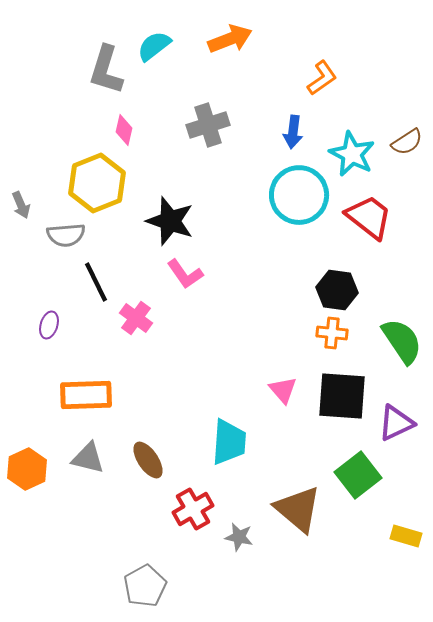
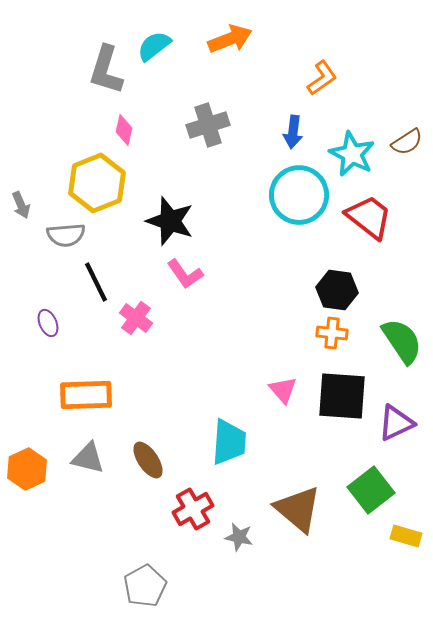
purple ellipse: moved 1 px left, 2 px up; rotated 40 degrees counterclockwise
green square: moved 13 px right, 15 px down
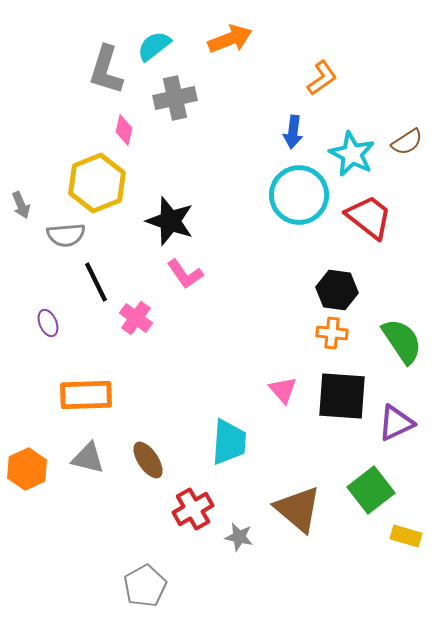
gray cross: moved 33 px left, 27 px up; rotated 6 degrees clockwise
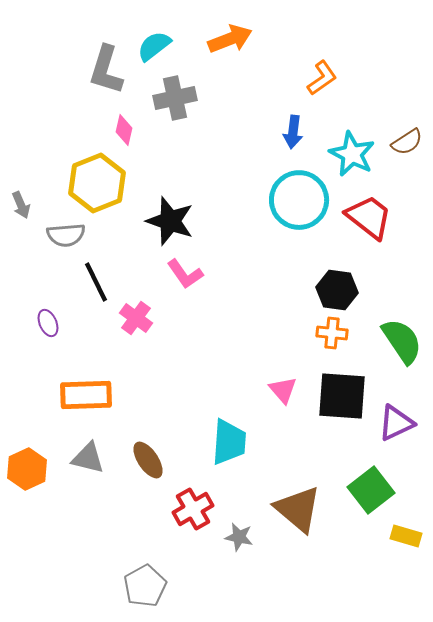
cyan circle: moved 5 px down
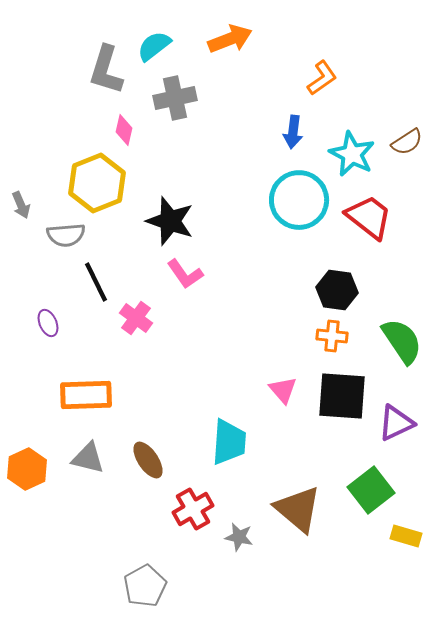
orange cross: moved 3 px down
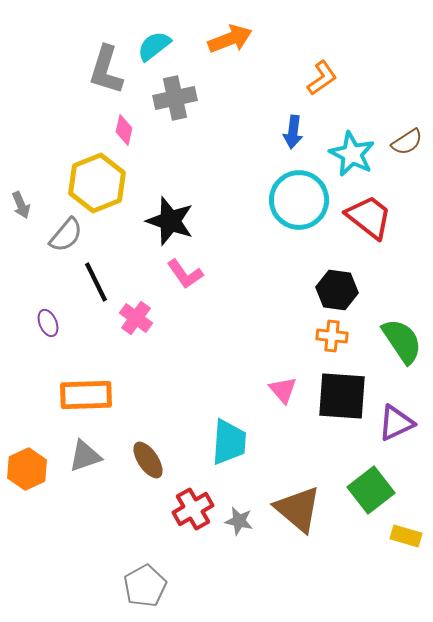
gray semicircle: rotated 45 degrees counterclockwise
gray triangle: moved 3 px left, 2 px up; rotated 33 degrees counterclockwise
gray star: moved 16 px up
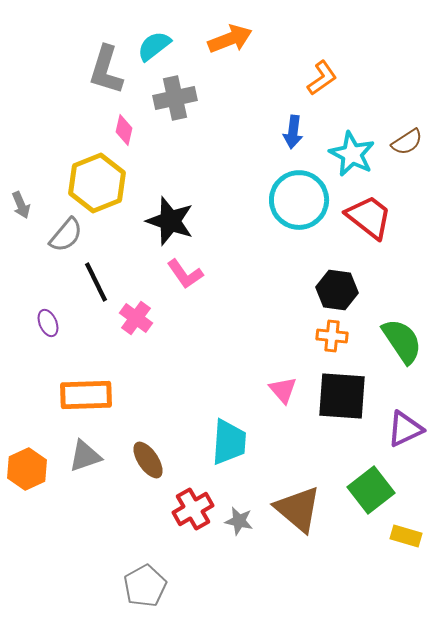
purple triangle: moved 9 px right, 6 px down
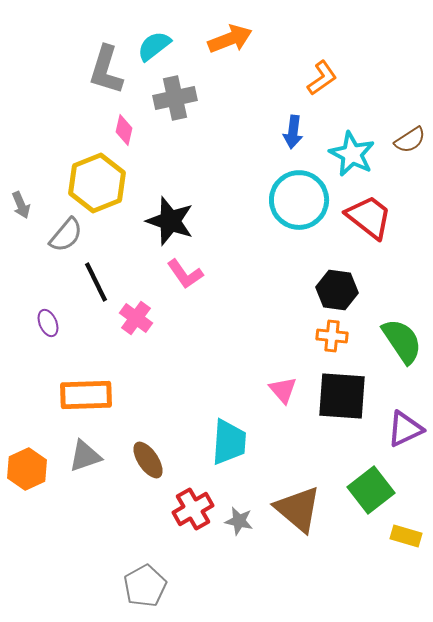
brown semicircle: moved 3 px right, 2 px up
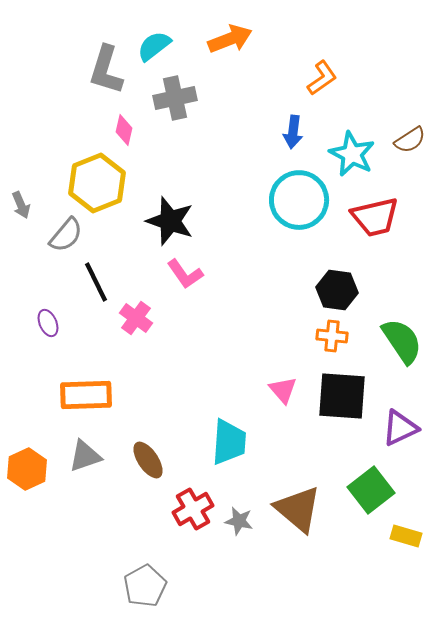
red trapezoid: moved 6 px right; rotated 129 degrees clockwise
purple triangle: moved 5 px left, 1 px up
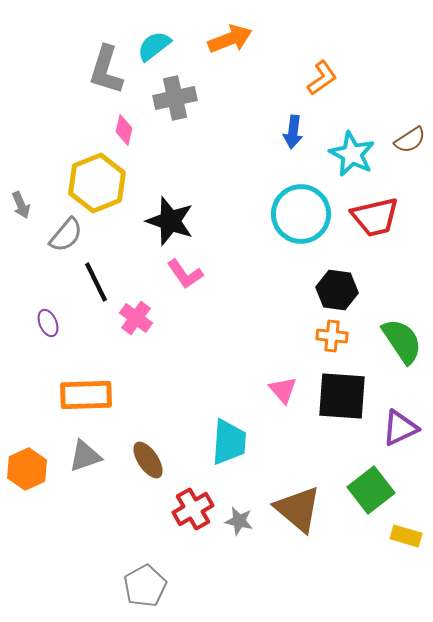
cyan circle: moved 2 px right, 14 px down
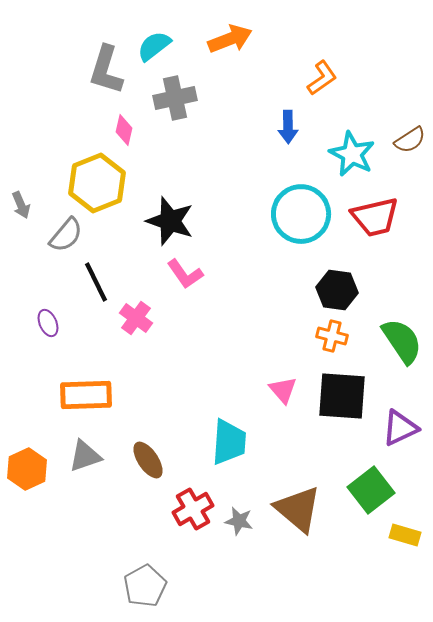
blue arrow: moved 5 px left, 5 px up; rotated 8 degrees counterclockwise
orange cross: rotated 8 degrees clockwise
yellow rectangle: moved 1 px left, 1 px up
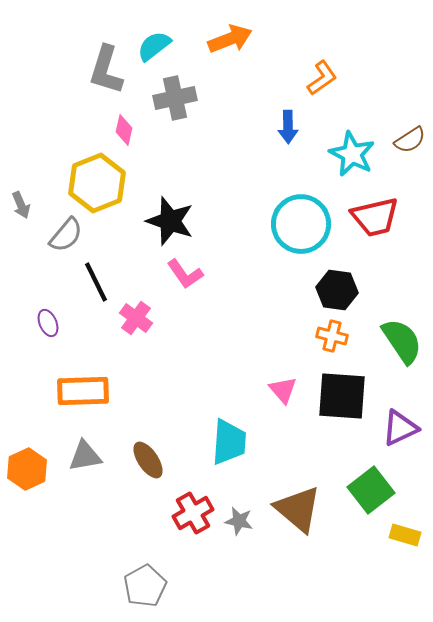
cyan circle: moved 10 px down
orange rectangle: moved 3 px left, 4 px up
gray triangle: rotated 9 degrees clockwise
red cross: moved 4 px down
